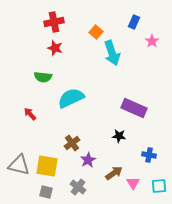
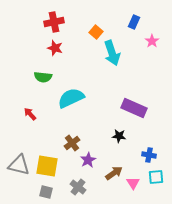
cyan square: moved 3 px left, 9 px up
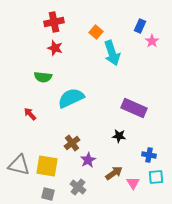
blue rectangle: moved 6 px right, 4 px down
gray square: moved 2 px right, 2 px down
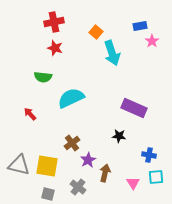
blue rectangle: rotated 56 degrees clockwise
brown arrow: moved 9 px left; rotated 42 degrees counterclockwise
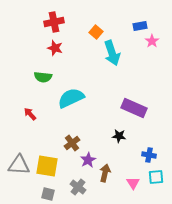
gray triangle: rotated 10 degrees counterclockwise
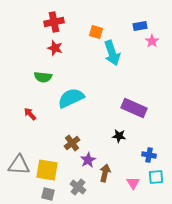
orange square: rotated 24 degrees counterclockwise
yellow square: moved 4 px down
